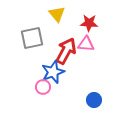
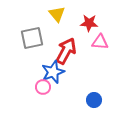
pink triangle: moved 14 px right, 2 px up
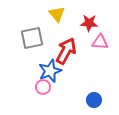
blue star: moved 3 px left, 1 px up
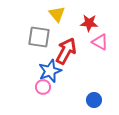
gray square: moved 7 px right, 1 px up; rotated 20 degrees clockwise
pink triangle: rotated 24 degrees clockwise
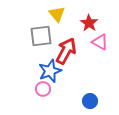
red star: rotated 30 degrees clockwise
gray square: moved 2 px right, 1 px up; rotated 15 degrees counterclockwise
pink circle: moved 2 px down
blue circle: moved 4 px left, 1 px down
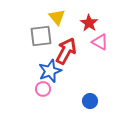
yellow triangle: moved 3 px down
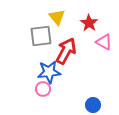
pink triangle: moved 4 px right
blue star: moved 1 px left, 1 px down; rotated 15 degrees clockwise
blue circle: moved 3 px right, 4 px down
